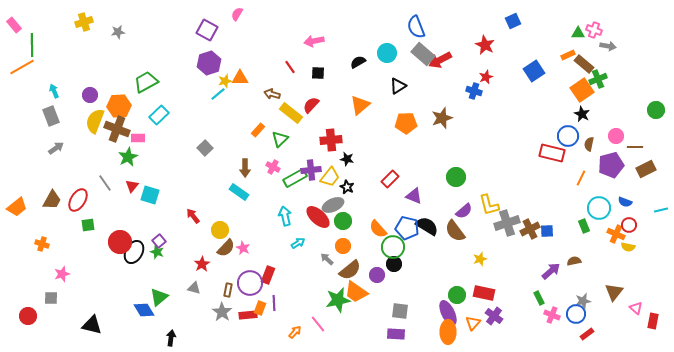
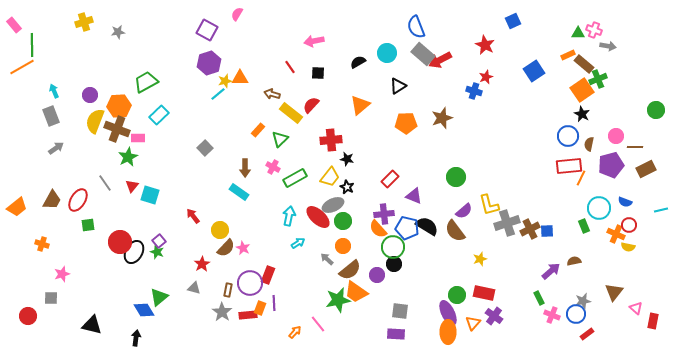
red rectangle at (552, 153): moved 17 px right, 13 px down; rotated 20 degrees counterclockwise
purple cross at (311, 170): moved 73 px right, 44 px down
cyan arrow at (285, 216): moved 4 px right; rotated 24 degrees clockwise
black arrow at (171, 338): moved 35 px left
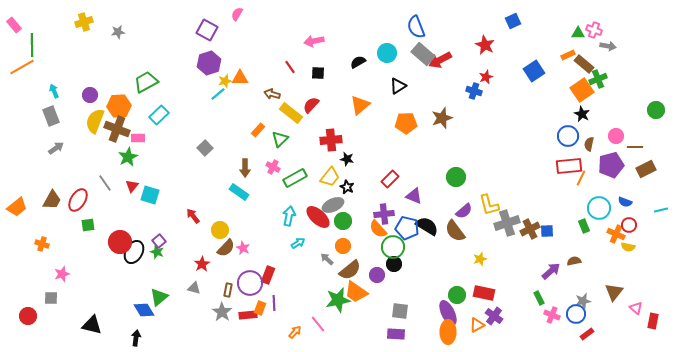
orange triangle at (473, 323): moved 4 px right, 2 px down; rotated 21 degrees clockwise
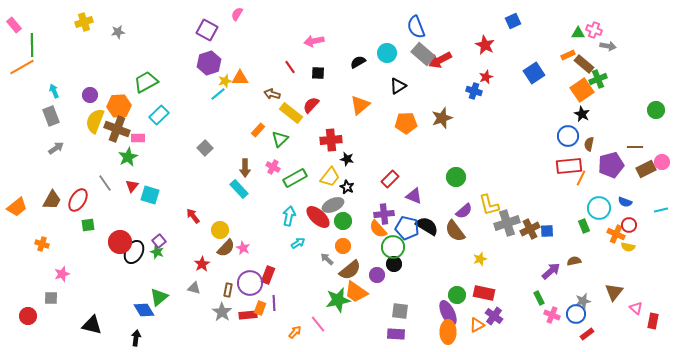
blue square at (534, 71): moved 2 px down
pink circle at (616, 136): moved 46 px right, 26 px down
cyan rectangle at (239, 192): moved 3 px up; rotated 12 degrees clockwise
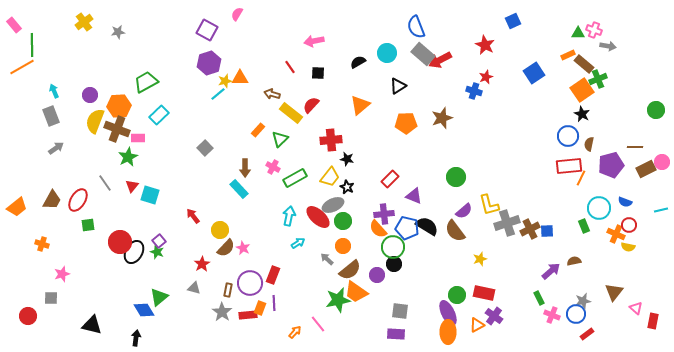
yellow cross at (84, 22): rotated 18 degrees counterclockwise
red rectangle at (268, 275): moved 5 px right
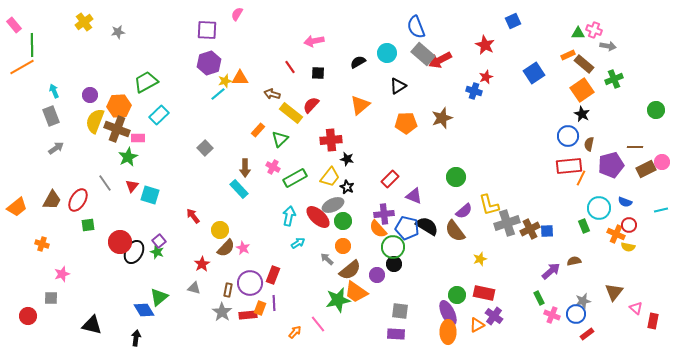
purple square at (207, 30): rotated 25 degrees counterclockwise
green cross at (598, 79): moved 16 px right
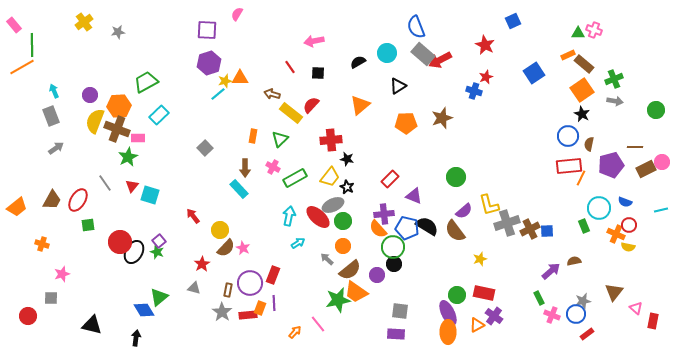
gray arrow at (608, 46): moved 7 px right, 55 px down
orange rectangle at (258, 130): moved 5 px left, 6 px down; rotated 32 degrees counterclockwise
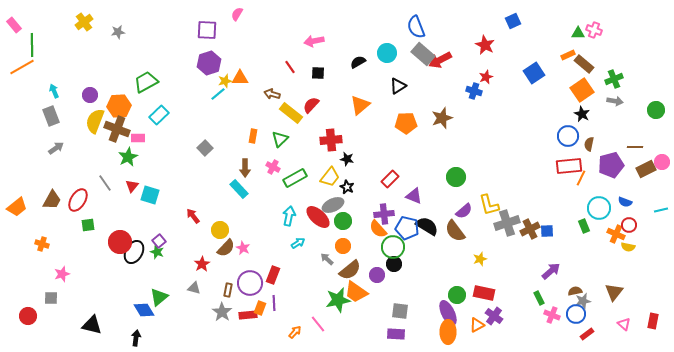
brown semicircle at (574, 261): moved 1 px right, 30 px down
pink triangle at (636, 308): moved 12 px left, 16 px down
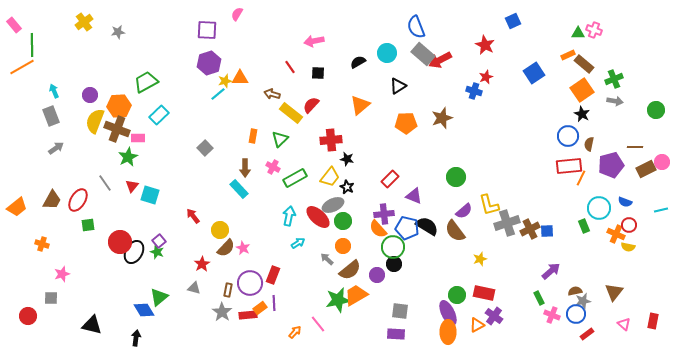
orange trapezoid at (356, 292): moved 3 px down; rotated 115 degrees clockwise
orange rectangle at (260, 308): rotated 32 degrees clockwise
